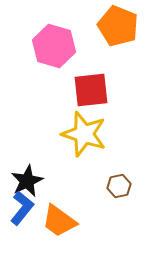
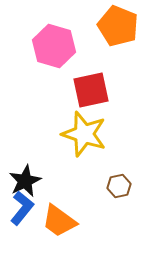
red square: rotated 6 degrees counterclockwise
black star: moved 2 px left
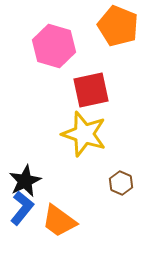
brown hexagon: moved 2 px right, 3 px up; rotated 25 degrees counterclockwise
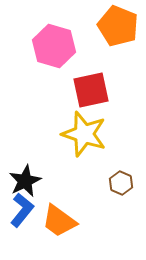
blue L-shape: moved 2 px down
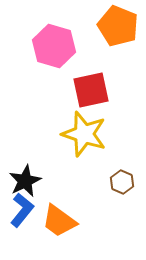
brown hexagon: moved 1 px right, 1 px up
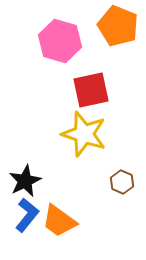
pink hexagon: moved 6 px right, 5 px up
blue L-shape: moved 5 px right, 5 px down
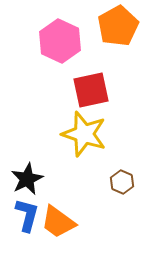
orange pentagon: rotated 21 degrees clockwise
pink hexagon: rotated 9 degrees clockwise
black star: moved 2 px right, 2 px up
blue L-shape: rotated 24 degrees counterclockwise
orange trapezoid: moved 1 px left, 1 px down
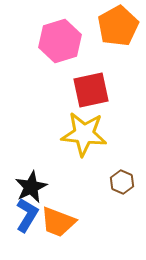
pink hexagon: rotated 18 degrees clockwise
yellow star: rotated 12 degrees counterclockwise
black star: moved 4 px right, 8 px down
blue L-shape: rotated 16 degrees clockwise
orange trapezoid: rotated 15 degrees counterclockwise
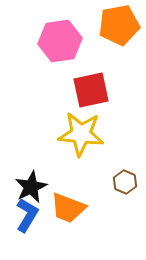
orange pentagon: moved 1 px right, 1 px up; rotated 18 degrees clockwise
pink hexagon: rotated 9 degrees clockwise
yellow star: moved 3 px left
brown hexagon: moved 3 px right
orange trapezoid: moved 10 px right, 14 px up
